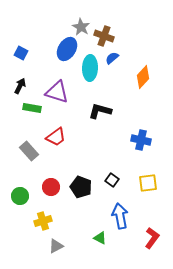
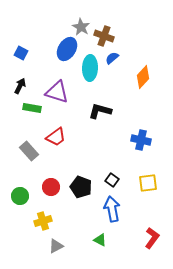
blue arrow: moved 8 px left, 7 px up
green triangle: moved 2 px down
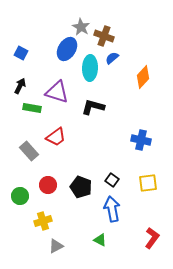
black L-shape: moved 7 px left, 4 px up
red circle: moved 3 px left, 2 px up
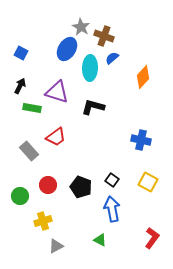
yellow square: moved 1 px up; rotated 36 degrees clockwise
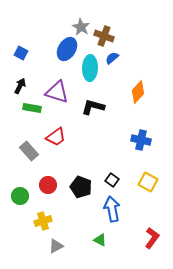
orange diamond: moved 5 px left, 15 px down
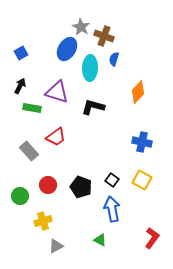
blue square: rotated 32 degrees clockwise
blue semicircle: moved 2 px right, 1 px down; rotated 32 degrees counterclockwise
blue cross: moved 1 px right, 2 px down
yellow square: moved 6 px left, 2 px up
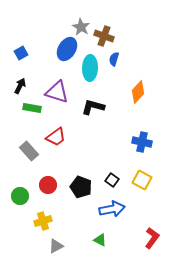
blue arrow: rotated 90 degrees clockwise
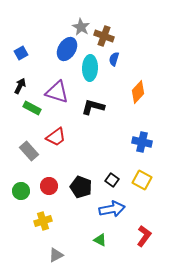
green rectangle: rotated 18 degrees clockwise
red circle: moved 1 px right, 1 px down
green circle: moved 1 px right, 5 px up
red L-shape: moved 8 px left, 2 px up
gray triangle: moved 9 px down
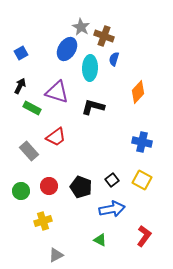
black square: rotated 16 degrees clockwise
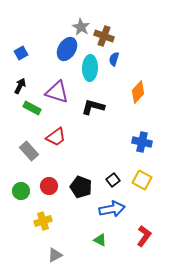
black square: moved 1 px right
gray triangle: moved 1 px left
